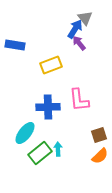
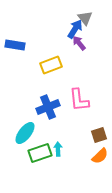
blue cross: rotated 20 degrees counterclockwise
green rectangle: rotated 20 degrees clockwise
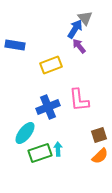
purple arrow: moved 3 px down
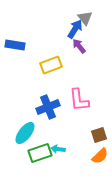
cyan arrow: rotated 80 degrees counterclockwise
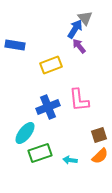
cyan arrow: moved 12 px right, 11 px down
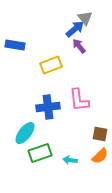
blue arrow: rotated 18 degrees clockwise
blue cross: rotated 15 degrees clockwise
brown square: moved 1 px right, 1 px up; rotated 28 degrees clockwise
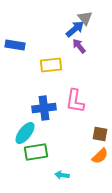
yellow rectangle: rotated 15 degrees clockwise
pink L-shape: moved 4 px left, 1 px down; rotated 15 degrees clockwise
blue cross: moved 4 px left, 1 px down
green rectangle: moved 4 px left, 1 px up; rotated 10 degrees clockwise
cyan arrow: moved 8 px left, 15 px down
